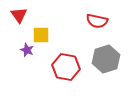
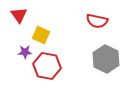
yellow square: rotated 24 degrees clockwise
purple star: moved 2 px left, 2 px down; rotated 24 degrees counterclockwise
gray hexagon: rotated 16 degrees counterclockwise
red hexagon: moved 19 px left, 1 px up
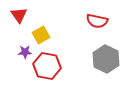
yellow square: rotated 36 degrees clockwise
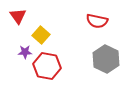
red triangle: moved 1 px left, 1 px down
yellow square: rotated 18 degrees counterclockwise
